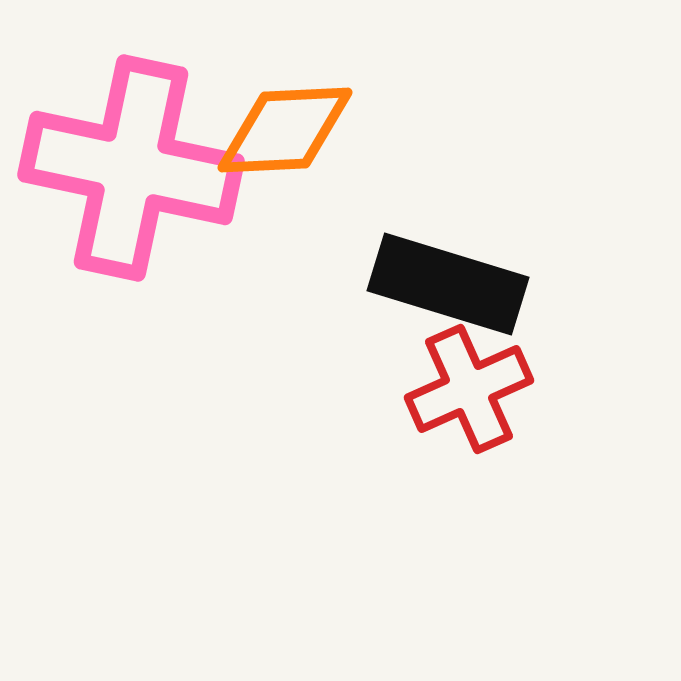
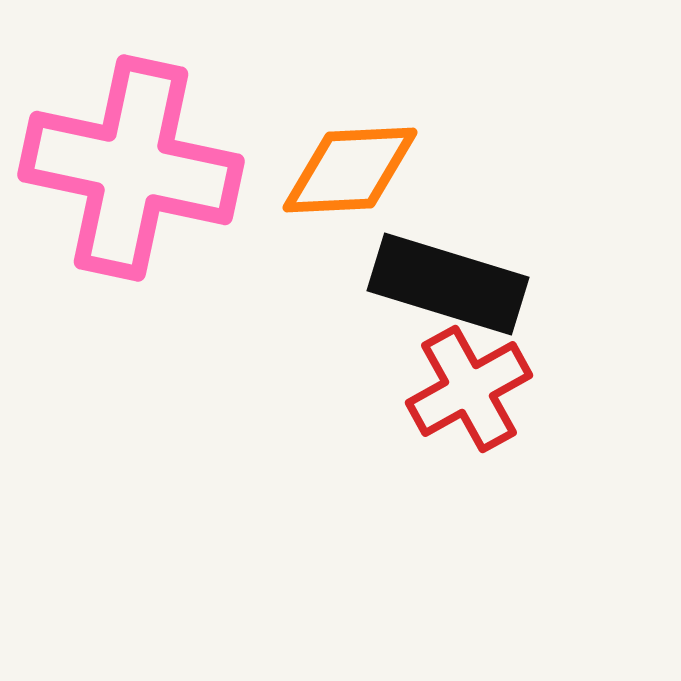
orange diamond: moved 65 px right, 40 px down
red cross: rotated 5 degrees counterclockwise
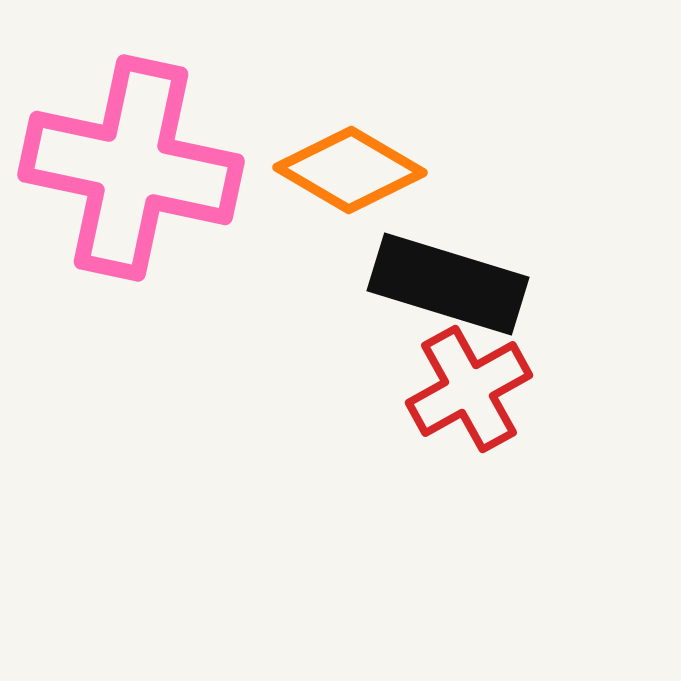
orange diamond: rotated 33 degrees clockwise
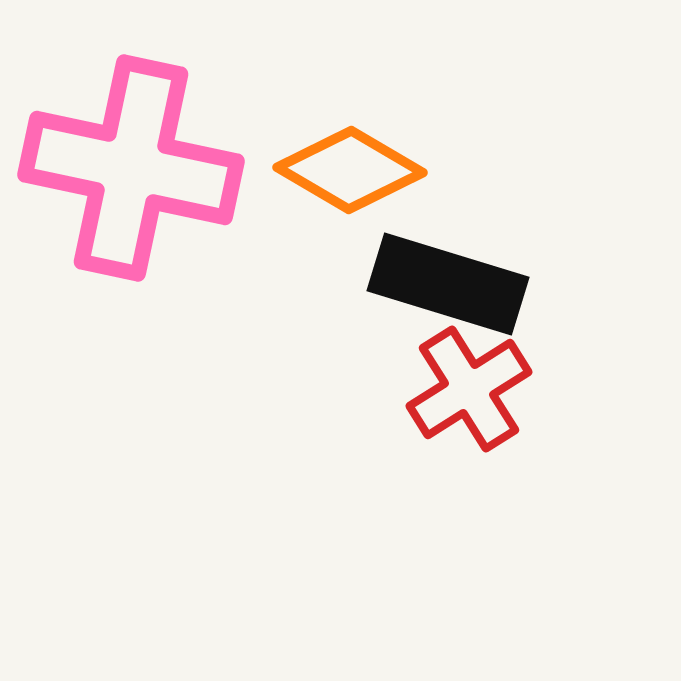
red cross: rotated 3 degrees counterclockwise
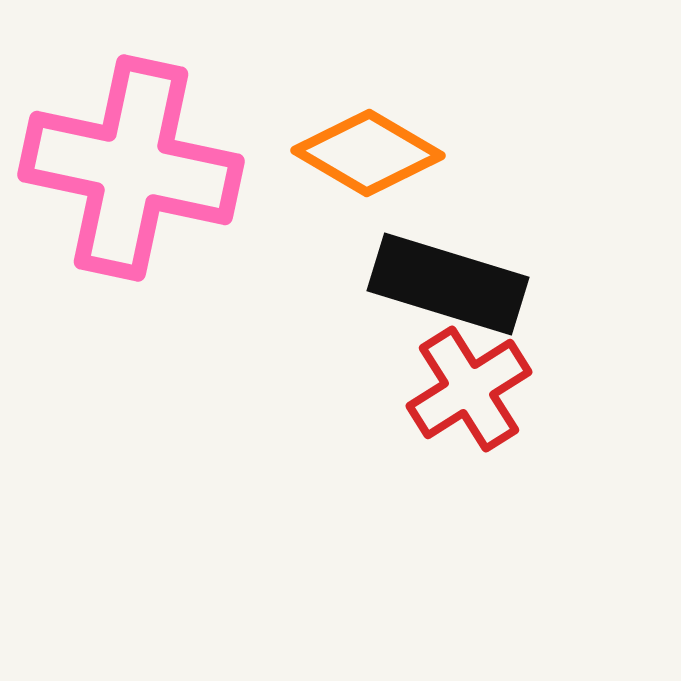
orange diamond: moved 18 px right, 17 px up
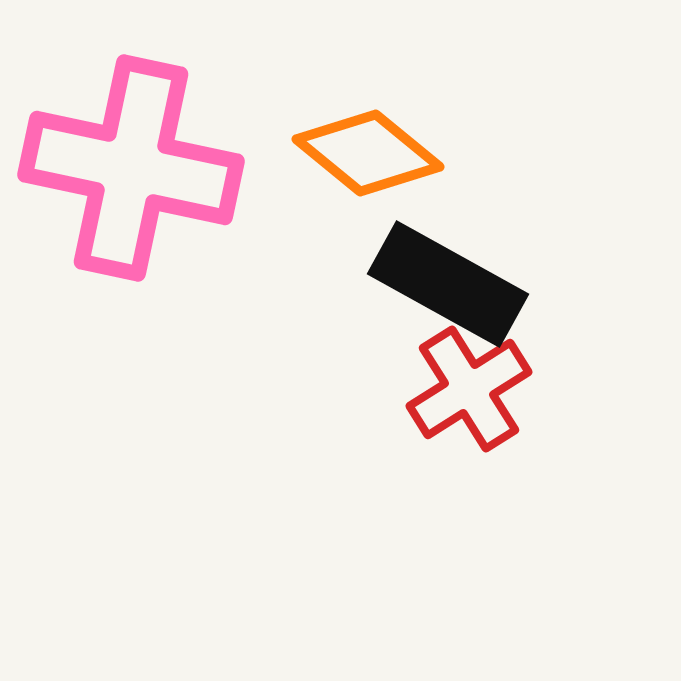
orange diamond: rotated 9 degrees clockwise
black rectangle: rotated 12 degrees clockwise
